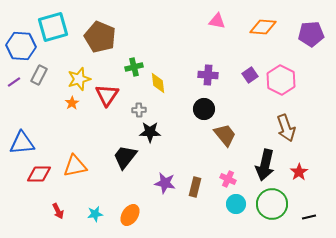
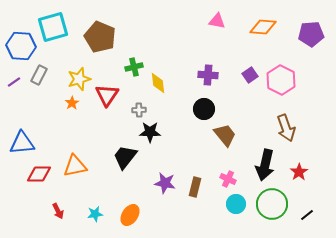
black line: moved 2 px left, 2 px up; rotated 24 degrees counterclockwise
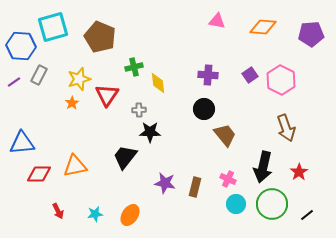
black arrow: moved 2 px left, 2 px down
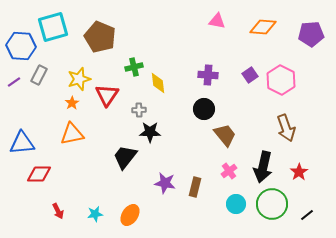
orange triangle: moved 3 px left, 32 px up
pink cross: moved 1 px right, 8 px up; rotated 28 degrees clockwise
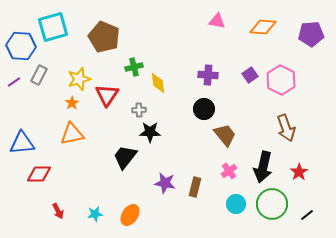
brown pentagon: moved 4 px right
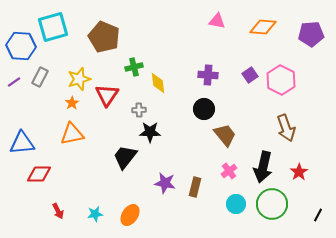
gray rectangle: moved 1 px right, 2 px down
black line: moved 11 px right; rotated 24 degrees counterclockwise
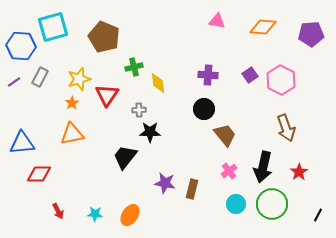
brown rectangle: moved 3 px left, 2 px down
cyan star: rotated 14 degrees clockwise
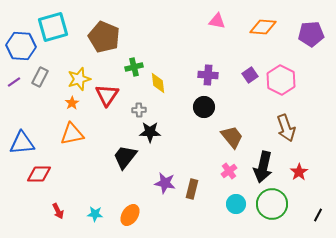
black circle: moved 2 px up
brown trapezoid: moved 7 px right, 2 px down
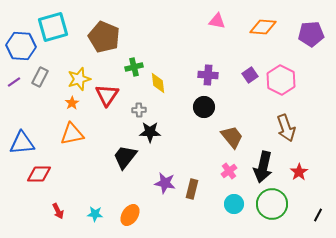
cyan circle: moved 2 px left
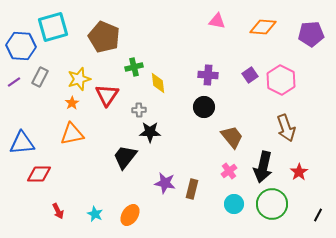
cyan star: rotated 21 degrees clockwise
